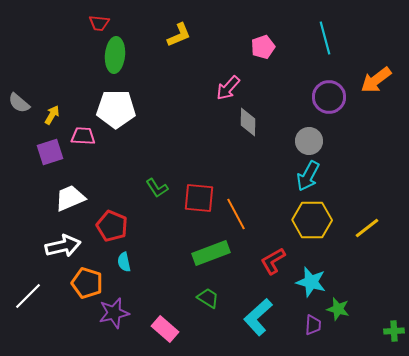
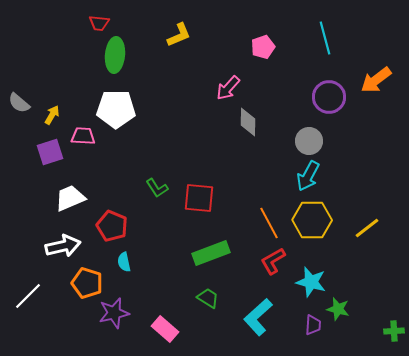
orange line: moved 33 px right, 9 px down
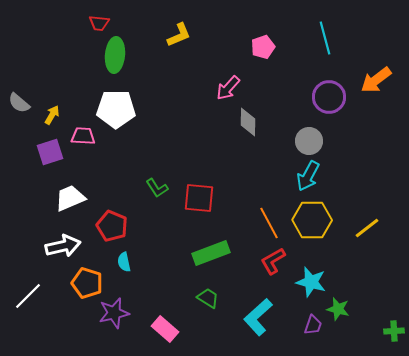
purple trapezoid: rotated 15 degrees clockwise
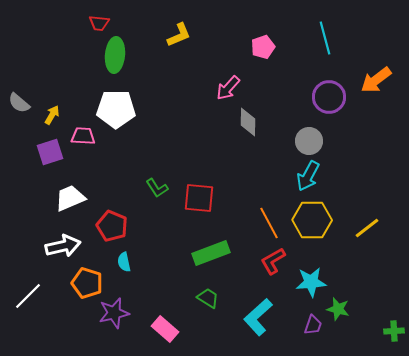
cyan star: rotated 20 degrees counterclockwise
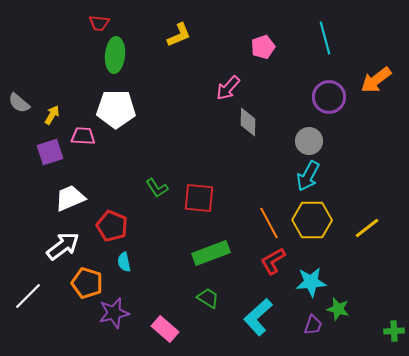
white arrow: rotated 24 degrees counterclockwise
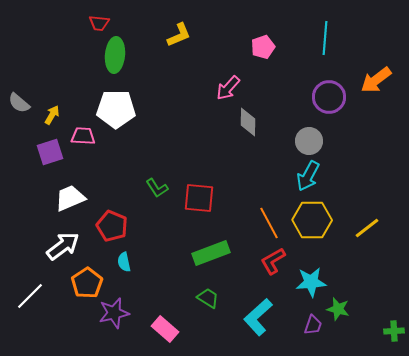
cyan line: rotated 20 degrees clockwise
orange pentagon: rotated 20 degrees clockwise
white line: moved 2 px right
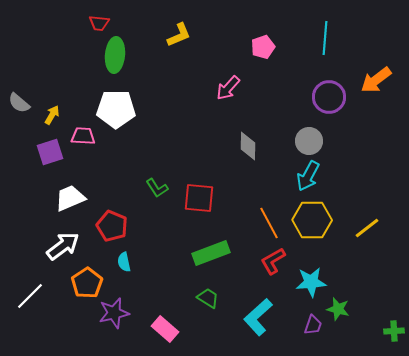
gray diamond: moved 24 px down
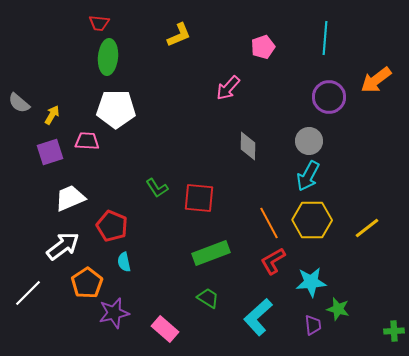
green ellipse: moved 7 px left, 2 px down
pink trapezoid: moved 4 px right, 5 px down
white line: moved 2 px left, 3 px up
purple trapezoid: rotated 25 degrees counterclockwise
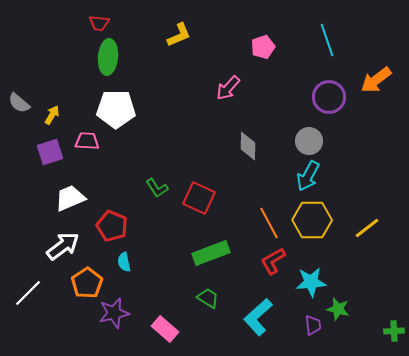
cyan line: moved 2 px right, 2 px down; rotated 24 degrees counterclockwise
red square: rotated 20 degrees clockwise
